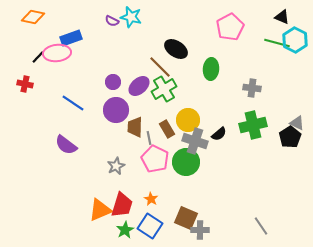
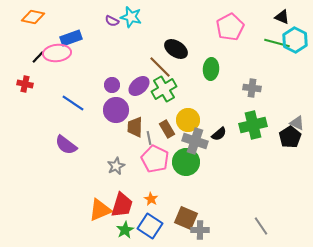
purple circle at (113, 82): moved 1 px left, 3 px down
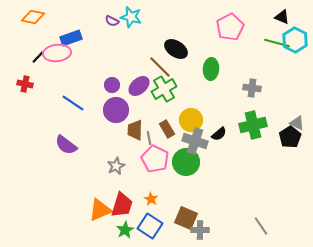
yellow circle at (188, 120): moved 3 px right
brown trapezoid at (135, 127): moved 3 px down
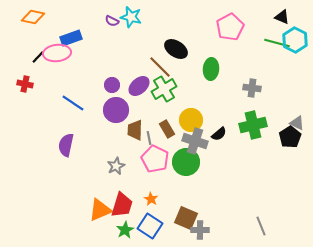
purple semicircle at (66, 145): rotated 65 degrees clockwise
gray line at (261, 226): rotated 12 degrees clockwise
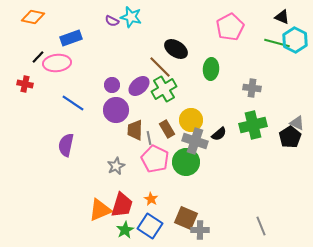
pink ellipse at (57, 53): moved 10 px down
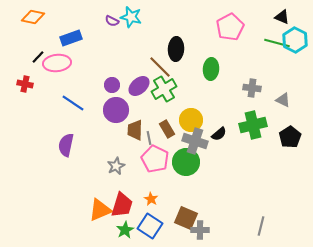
black ellipse at (176, 49): rotated 60 degrees clockwise
gray triangle at (297, 123): moved 14 px left, 23 px up
gray line at (261, 226): rotated 36 degrees clockwise
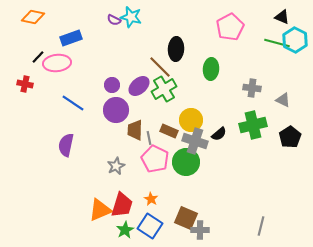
purple semicircle at (112, 21): moved 2 px right, 1 px up
brown rectangle at (167, 129): moved 2 px right, 2 px down; rotated 36 degrees counterclockwise
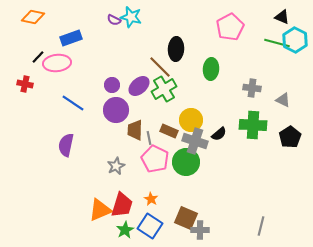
green cross at (253, 125): rotated 16 degrees clockwise
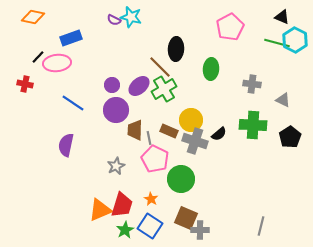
gray cross at (252, 88): moved 4 px up
green circle at (186, 162): moved 5 px left, 17 px down
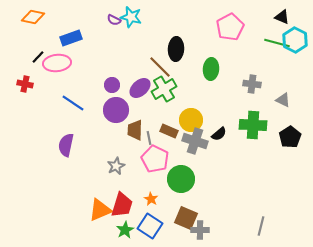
purple ellipse at (139, 86): moved 1 px right, 2 px down
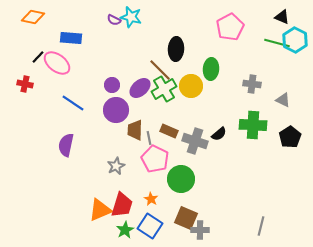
blue rectangle at (71, 38): rotated 25 degrees clockwise
pink ellipse at (57, 63): rotated 44 degrees clockwise
brown line at (160, 67): moved 3 px down
yellow circle at (191, 120): moved 34 px up
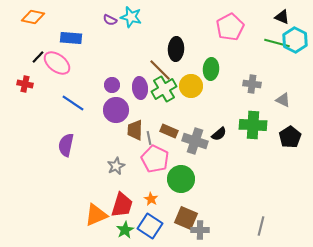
purple semicircle at (114, 20): moved 4 px left
purple ellipse at (140, 88): rotated 55 degrees counterclockwise
orange triangle at (100, 210): moved 4 px left, 5 px down
